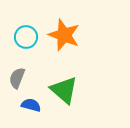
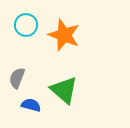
cyan circle: moved 12 px up
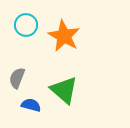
orange star: moved 1 px down; rotated 8 degrees clockwise
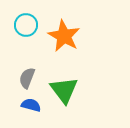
gray semicircle: moved 10 px right
green triangle: rotated 12 degrees clockwise
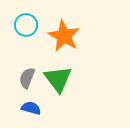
green triangle: moved 6 px left, 11 px up
blue semicircle: moved 3 px down
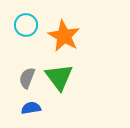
green triangle: moved 1 px right, 2 px up
blue semicircle: rotated 24 degrees counterclockwise
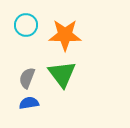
orange star: moved 1 px right, 1 px up; rotated 28 degrees counterclockwise
green triangle: moved 3 px right, 3 px up
blue semicircle: moved 2 px left, 5 px up
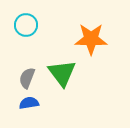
orange star: moved 26 px right, 4 px down
green triangle: moved 1 px up
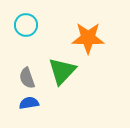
orange star: moved 3 px left, 1 px up
green triangle: moved 2 px up; rotated 20 degrees clockwise
gray semicircle: rotated 40 degrees counterclockwise
